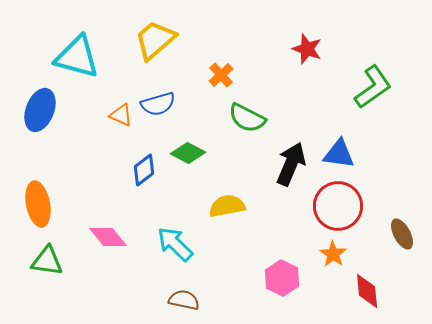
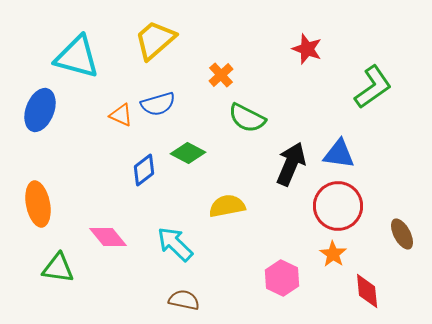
green triangle: moved 11 px right, 7 px down
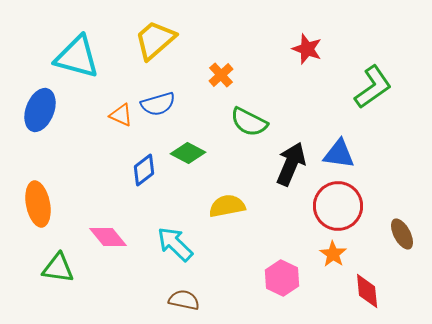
green semicircle: moved 2 px right, 4 px down
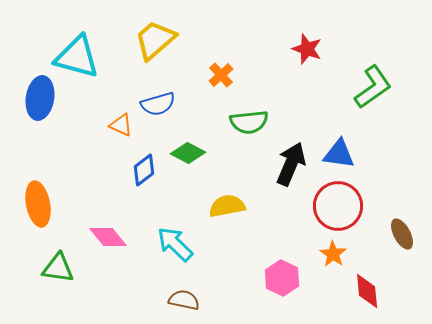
blue ellipse: moved 12 px up; rotated 12 degrees counterclockwise
orange triangle: moved 10 px down
green semicircle: rotated 33 degrees counterclockwise
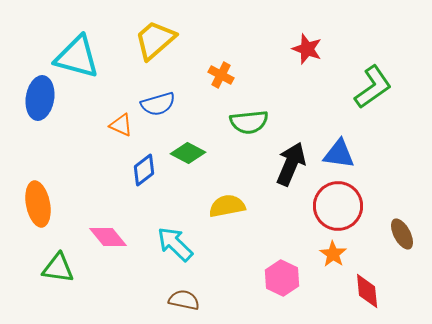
orange cross: rotated 20 degrees counterclockwise
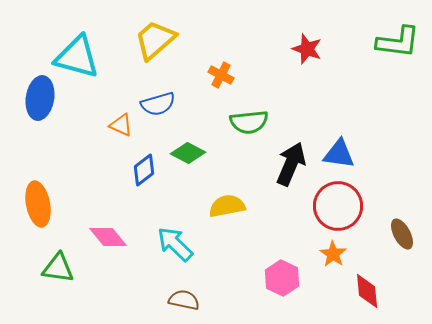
green L-shape: moved 25 px right, 45 px up; rotated 42 degrees clockwise
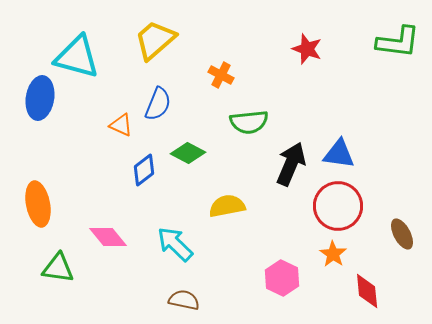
blue semicircle: rotated 52 degrees counterclockwise
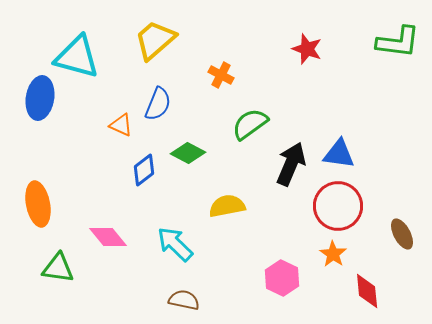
green semicircle: moved 1 px right, 2 px down; rotated 150 degrees clockwise
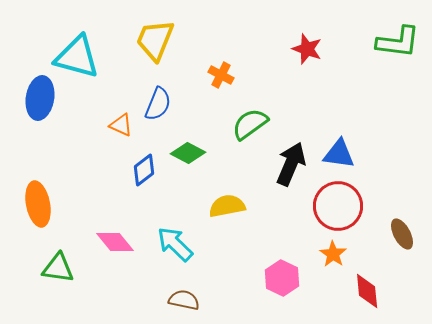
yellow trapezoid: rotated 27 degrees counterclockwise
pink diamond: moved 7 px right, 5 px down
